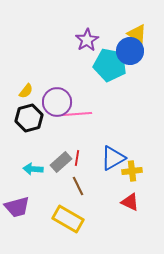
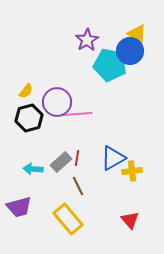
red triangle: moved 18 px down; rotated 24 degrees clockwise
purple trapezoid: moved 2 px right
yellow rectangle: rotated 20 degrees clockwise
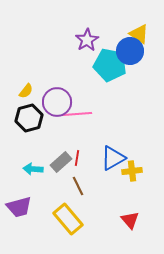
yellow triangle: moved 2 px right
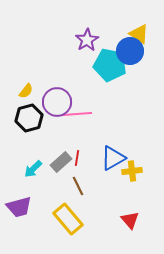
cyan arrow: rotated 48 degrees counterclockwise
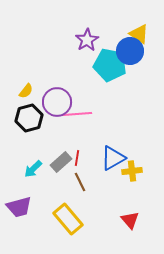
brown line: moved 2 px right, 4 px up
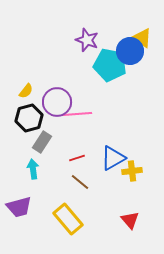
yellow triangle: moved 3 px right, 4 px down
purple star: rotated 20 degrees counterclockwise
red line: rotated 63 degrees clockwise
gray rectangle: moved 19 px left, 20 px up; rotated 15 degrees counterclockwise
cyan arrow: rotated 126 degrees clockwise
brown line: rotated 24 degrees counterclockwise
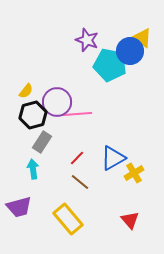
black hexagon: moved 4 px right, 3 px up
red line: rotated 28 degrees counterclockwise
yellow cross: moved 2 px right, 2 px down; rotated 24 degrees counterclockwise
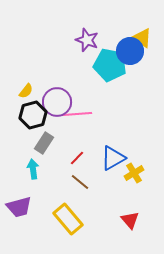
gray rectangle: moved 2 px right, 1 px down
